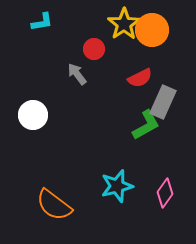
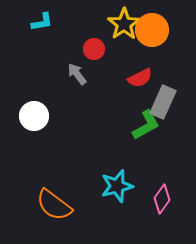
white circle: moved 1 px right, 1 px down
pink diamond: moved 3 px left, 6 px down
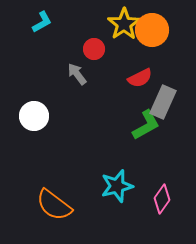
cyan L-shape: rotated 20 degrees counterclockwise
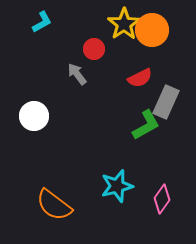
gray rectangle: moved 3 px right
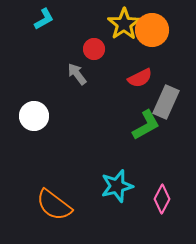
cyan L-shape: moved 2 px right, 3 px up
pink diamond: rotated 8 degrees counterclockwise
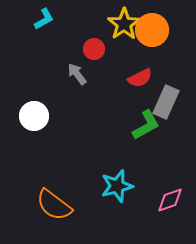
pink diamond: moved 8 px right, 1 px down; rotated 44 degrees clockwise
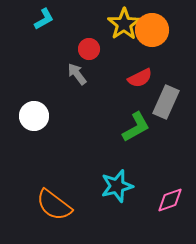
red circle: moved 5 px left
green L-shape: moved 10 px left, 2 px down
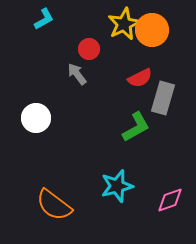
yellow star: rotated 8 degrees clockwise
gray rectangle: moved 3 px left, 4 px up; rotated 8 degrees counterclockwise
white circle: moved 2 px right, 2 px down
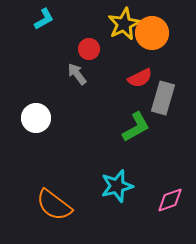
orange circle: moved 3 px down
